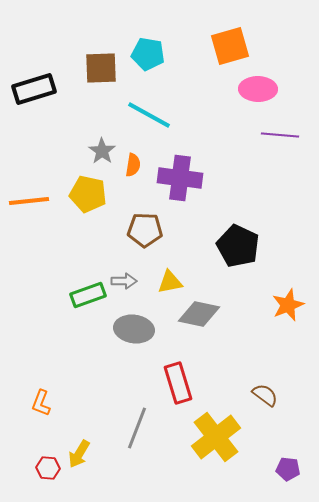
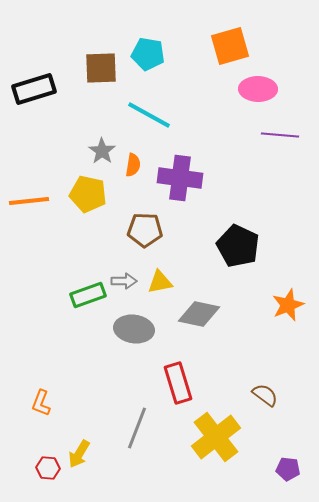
yellow triangle: moved 10 px left
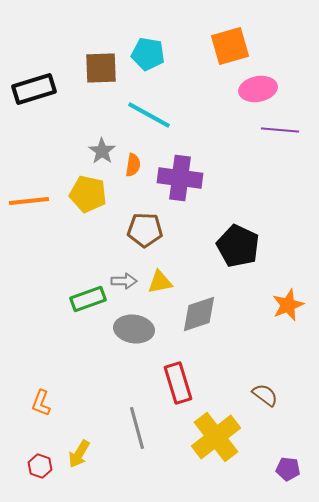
pink ellipse: rotated 12 degrees counterclockwise
purple line: moved 5 px up
green rectangle: moved 4 px down
gray diamond: rotated 30 degrees counterclockwise
gray line: rotated 36 degrees counterclockwise
red hexagon: moved 8 px left, 2 px up; rotated 15 degrees clockwise
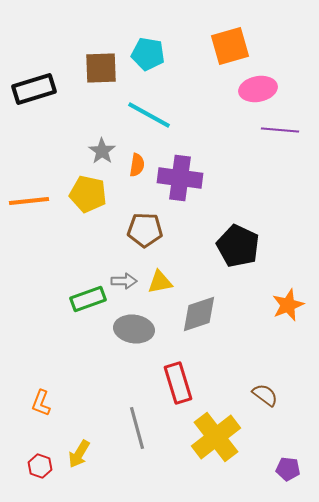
orange semicircle: moved 4 px right
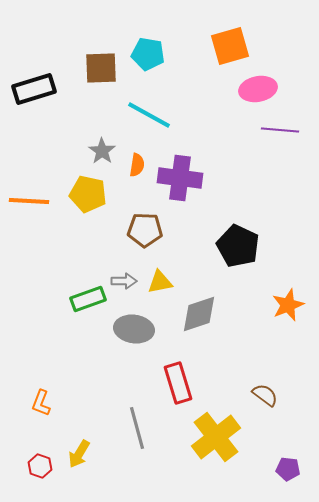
orange line: rotated 9 degrees clockwise
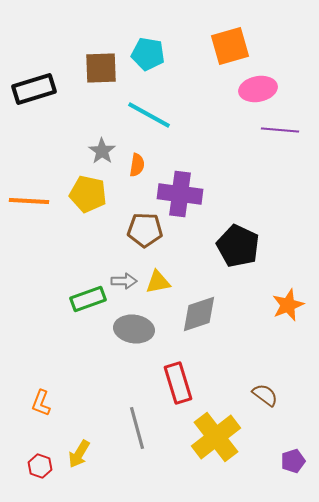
purple cross: moved 16 px down
yellow triangle: moved 2 px left
purple pentagon: moved 5 px right, 8 px up; rotated 25 degrees counterclockwise
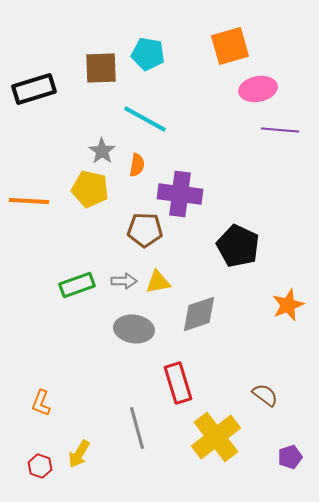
cyan line: moved 4 px left, 4 px down
yellow pentagon: moved 2 px right, 5 px up
green rectangle: moved 11 px left, 14 px up
purple pentagon: moved 3 px left, 4 px up
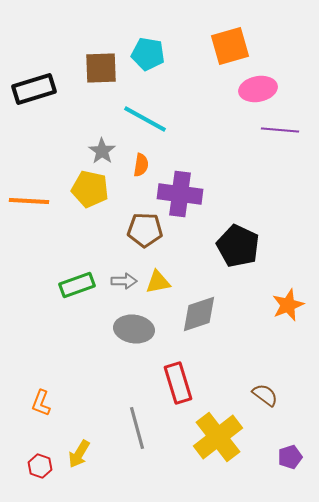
orange semicircle: moved 4 px right
yellow cross: moved 2 px right
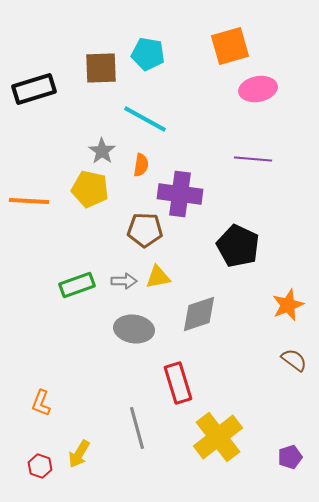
purple line: moved 27 px left, 29 px down
yellow triangle: moved 5 px up
brown semicircle: moved 29 px right, 35 px up
